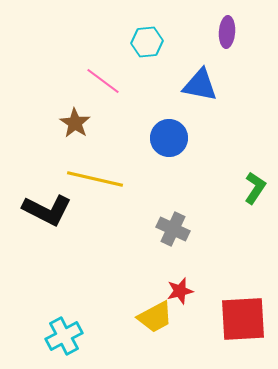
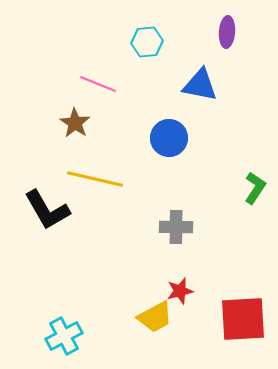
pink line: moved 5 px left, 3 px down; rotated 15 degrees counterclockwise
black L-shape: rotated 33 degrees clockwise
gray cross: moved 3 px right, 2 px up; rotated 24 degrees counterclockwise
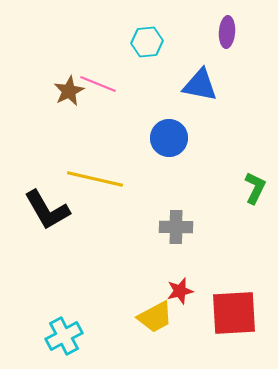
brown star: moved 6 px left, 32 px up; rotated 12 degrees clockwise
green L-shape: rotated 8 degrees counterclockwise
red square: moved 9 px left, 6 px up
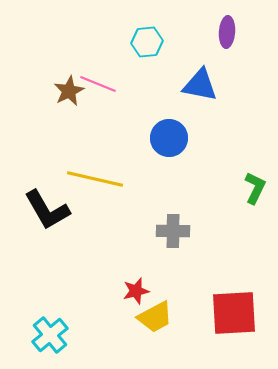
gray cross: moved 3 px left, 4 px down
red star: moved 44 px left
cyan cross: moved 14 px left, 1 px up; rotated 12 degrees counterclockwise
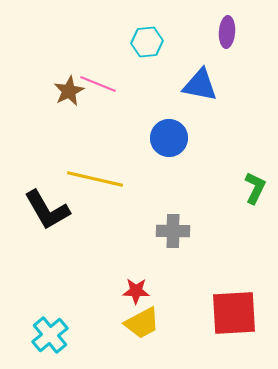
red star: rotated 16 degrees clockwise
yellow trapezoid: moved 13 px left, 6 px down
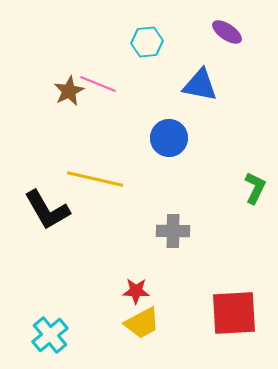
purple ellipse: rotated 60 degrees counterclockwise
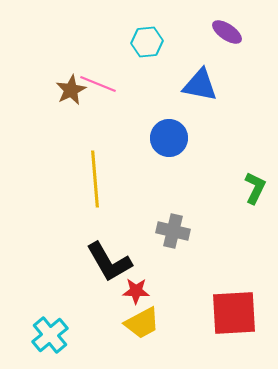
brown star: moved 2 px right, 1 px up
yellow line: rotated 72 degrees clockwise
black L-shape: moved 62 px right, 52 px down
gray cross: rotated 12 degrees clockwise
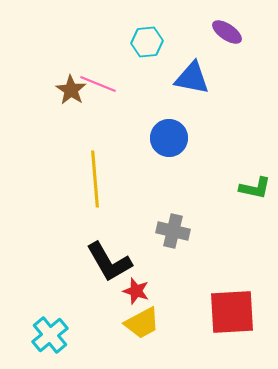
blue triangle: moved 8 px left, 7 px up
brown star: rotated 12 degrees counterclockwise
green L-shape: rotated 76 degrees clockwise
red star: rotated 16 degrees clockwise
red square: moved 2 px left, 1 px up
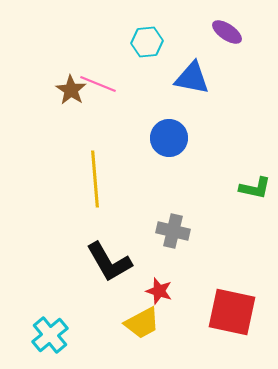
red star: moved 23 px right
red square: rotated 15 degrees clockwise
